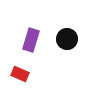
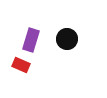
red rectangle: moved 1 px right, 9 px up
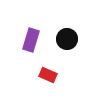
red rectangle: moved 27 px right, 10 px down
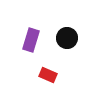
black circle: moved 1 px up
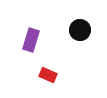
black circle: moved 13 px right, 8 px up
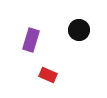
black circle: moved 1 px left
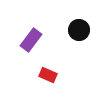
purple rectangle: rotated 20 degrees clockwise
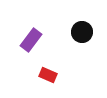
black circle: moved 3 px right, 2 px down
